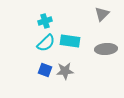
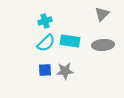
gray ellipse: moved 3 px left, 4 px up
blue square: rotated 24 degrees counterclockwise
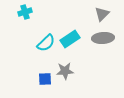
cyan cross: moved 20 px left, 9 px up
cyan rectangle: moved 2 px up; rotated 42 degrees counterclockwise
gray ellipse: moved 7 px up
blue square: moved 9 px down
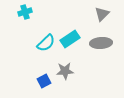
gray ellipse: moved 2 px left, 5 px down
blue square: moved 1 px left, 2 px down; rotated 24 degrees counterclockwise
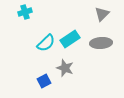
gray star: moved 3 px up; rotated 24 degrees clockwise
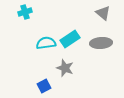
gray triangle: moved 1 px right, 1 px up; rotated 35 degrees counterclockwise
cyan semicircle: rotated 144 degrees counterclockwise
blue square: moved 5 px down
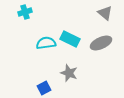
gray triangle: moved 2 px right
cyan rectangle: rotated 60 degrees clockwise
gray ellipse: rotated 20 degrees counterclockwise
gray star: moved 4 px right, 5 px down
blue square: moved 2 px down
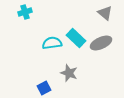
cyan rectangle: moved 6 px right, 1 px up; rotated 18 degrees clockwise
cyan semicircle: moved 6 px right
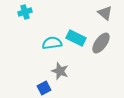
cyan rectangle: rotated 18 degrees counterclockwise
gray ellipse: rotated 30 degrees counterclockwise
gray star: moved 9 px left, 2 px up
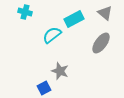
cyan cross: rotated 32 degrees clockwise
cyan rectangle: moved 2 px left, 19 px up; rotated 54 degrees counterclockwise
cyan semicircle: moved 8 px up; rotated 30 degrees counterclockwise
